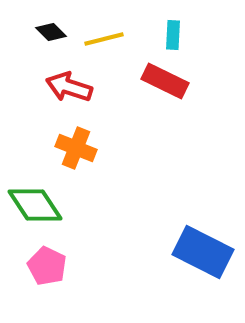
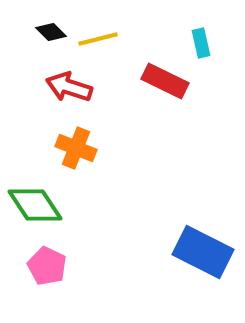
cyan rectangle: moved 28 px right, 8 px down; rotated 16 degrees counterclockwise
yellow line: moved 6 px left
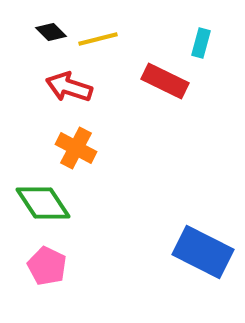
cyan rectangle: rotated 28 degrees clockwise
orange cross: rotated 6 degrees clockwise
green diamond: moved 8 px right, 2 px up
